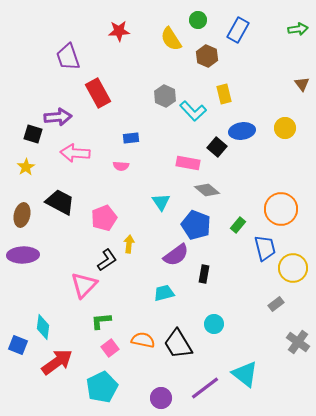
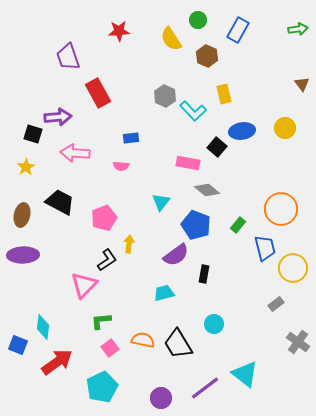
cyan triangle at (161, 202): rotated 12 degrees clockwise
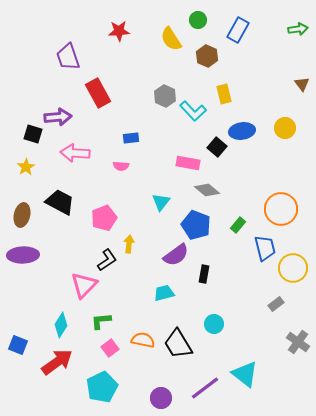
cyan diamond at (43, 327): moved 18 px right, 2 px up; rotated 25 degrees clockwise
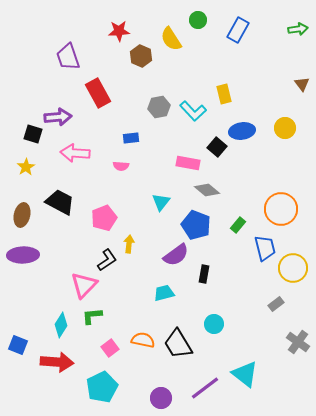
brown hexagon at (207, 56): moved 66 px left
gray hexagon at (165, 96): moved 6 px left, 11 px down; rotated 25 degrees clockwise
green L-shape at (101, 321): moved 9 px left, 5 px up
red arrow at (57, 362): rotated 40 degrees clockwise
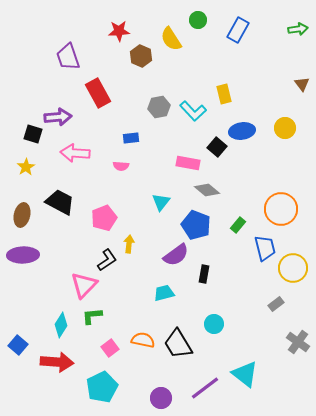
blue square at (18, 345): rotated 18 degrees clockwise
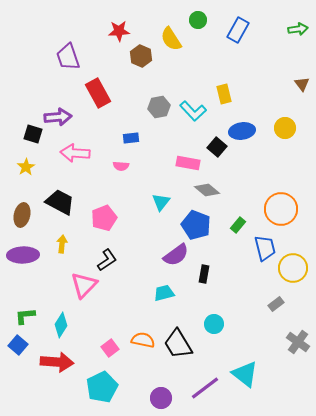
yellow arrow at (129, 244): moved 67 px left
green L-shape at (92, 316): moved 67 px left
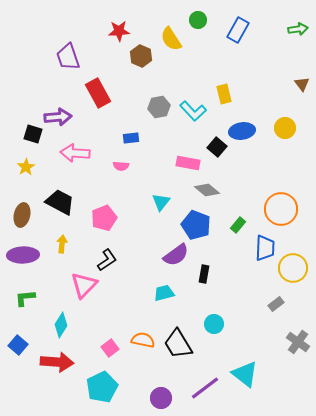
blue trapezoid at (265, 248): rotated 16 degrees clockwise
green L-shape at (25, 316): moved 18 px up
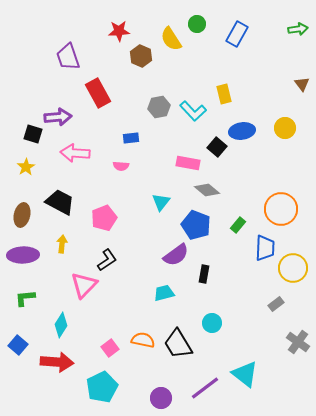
green circle at (198, 20): moved 1 px left, 4 px down
blue rectangle at (238, 30): moved 1 px left, 4 px down
cyan circle at (214, 324): moved 2 px left, 1 px up
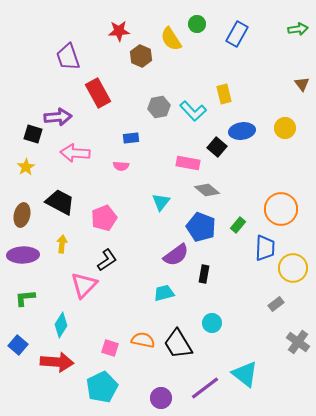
blue pentagon at (196, 225): moved 5 px right, 2 px down
pink square at (110, 348): rotated 36 degrees counterclockwise
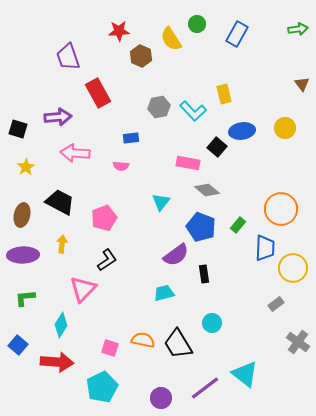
black square at (33, 134): moved 15 px left, 5 px up
black rectangle at (204, 274): rotated 18 degrees counterclockwise
pink triangle at (84, 285): moved 1 px left, 4 px down
